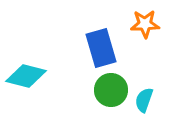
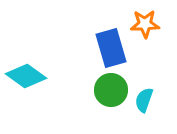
blue rectangle: moved 10 px right
cyan diamond: rotated 21 degrees clockwise
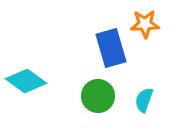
cyan diamond: moved 5 px down
green circle: moved 13 px left, 6 px down
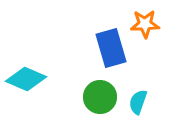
cyan diamond: moved 2 px up; rotated 12 degrees counterclockwise
green circle: moved 2 px right, 1 px down
cyan semicircle: moved 6 px left, 2 px down
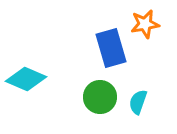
orange star: rotated 8 degrees counterclockwise
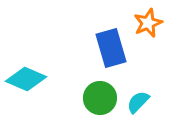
orange star: moved 3 px right, 1 px up; rotated 12 degrees counterclockwise
green circle: moved 1 px down
cyan semicircle: rotated 25 degrees clockwise
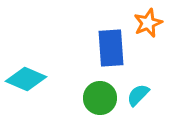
blue rectangle: rotated 12 degrees clockwise
cyan semicircle: moved 7 px up
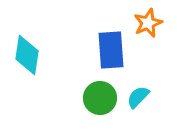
blue rectangle: moved 2 px down
cyan diamond: moved 1 px right, 24 px up; rotated 75 degrees clockwise
cyan semicircle: moved 2 px down
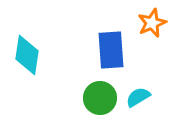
orange star: moved 4 px right
cyan semicircle: rotated 15 degrees clockwise
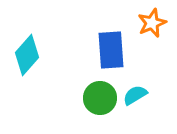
cyan diamond: rotated 33 degrees clockwise
cyan semicircle: moved 3 px left, 2 px up
